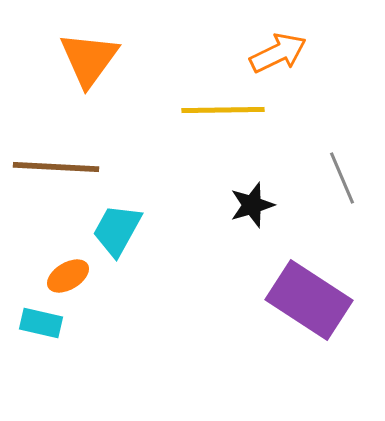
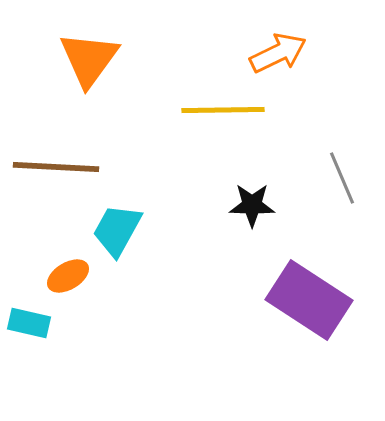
black star: rotated 18 degrees clockwise
cyan rectangle: moved 12 px left
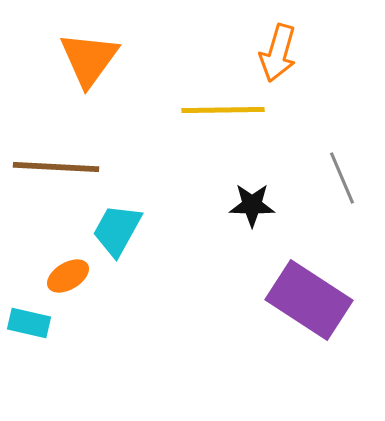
orange arrow: rotated 132 degrees clockwise
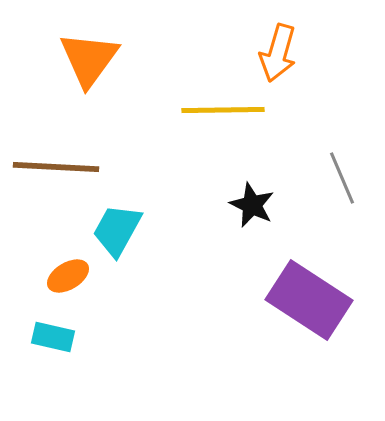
black star: rotated 24 degrees clockwise
cyan rectangle: moved 24 px right, 14 px down
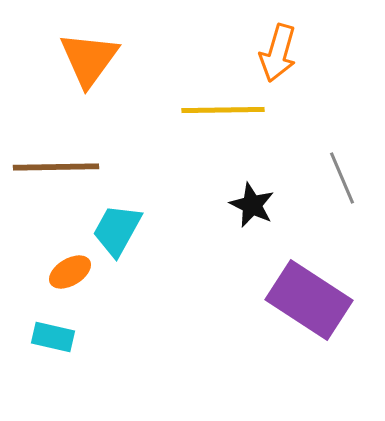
brown line: rotated 4 degrees counterclockwise
orange ellipse: moved 2 px right, 4 px up
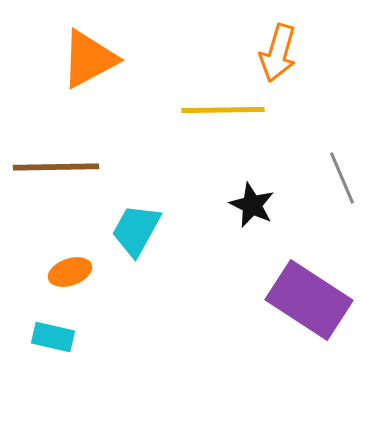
orange triangle: rotated 26 degrees clockwise
cyan trapezoid: moved 19 px right
orange ellipse: rotated 12 degrees clockwise
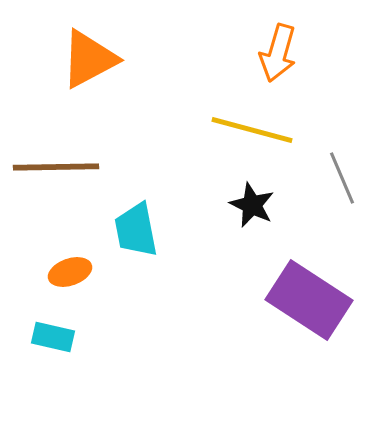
yellow line: moved 29 px right, 20 px down; rotated 16 degrees clockwise
cyan trapezoid: rotated 40 degrees counterclockwise
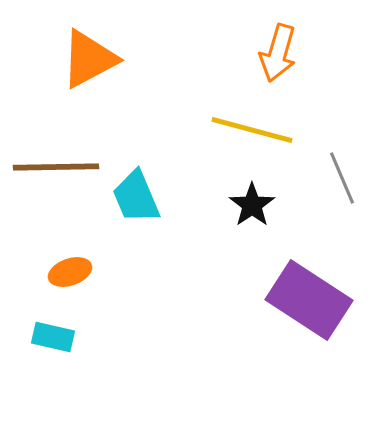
black star: rotated 12 degrees clockwise
cyan trapezoid: moved 33 px up; rotated 12 degrees counterclockwise
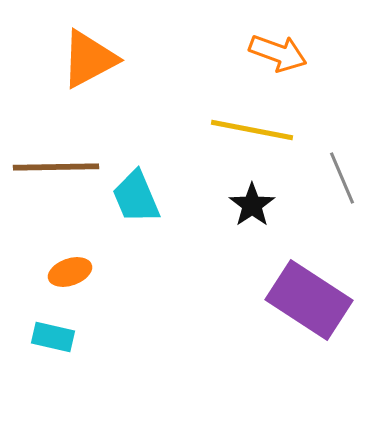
orange arrow: rotated 86 degrees counterclockwise
yellow line: rotated 4 degrees counterclockwise
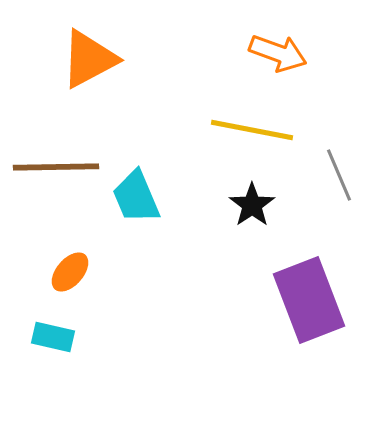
gray line: moved 3 px left, 3 px up
orange ellipse: rotated 30 degrees counterclockwise
purple rectangle: rotated 36 degrees clockwise
